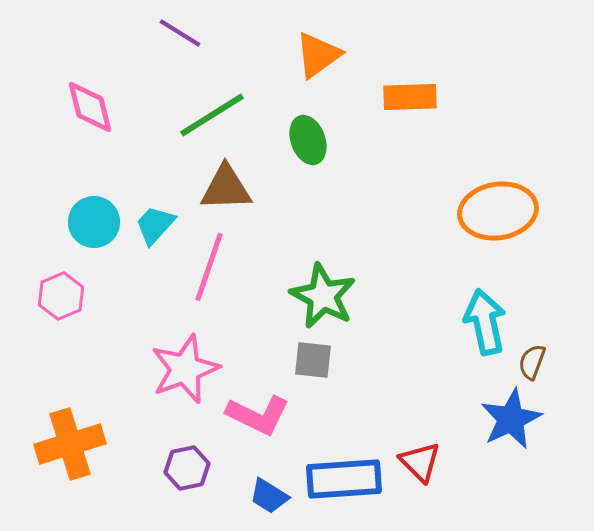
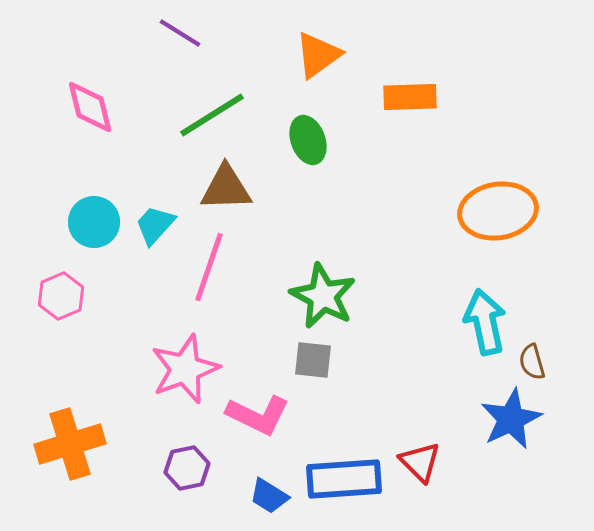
brown semicircle: rotated 36 degrees counterclockwise
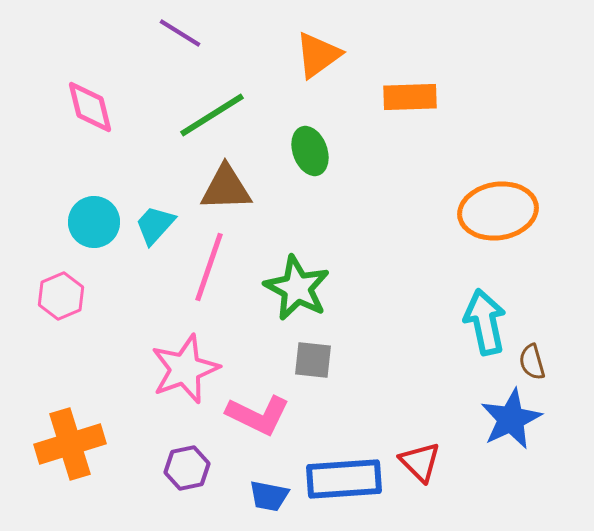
green ellipse: moved 2 px right, 11 px down
green star: moved 26 px left, 8 px up
blue trapezoid: rotated 21 degrees counterclockwise
